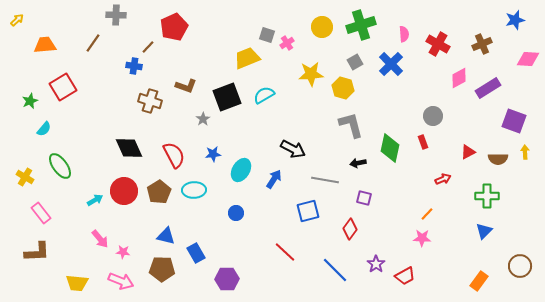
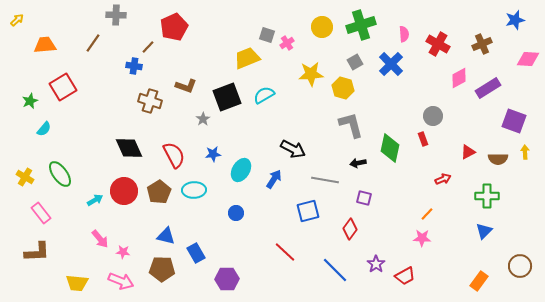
red rectangle at (423, 142): moved 3 px up
green ellipse at (60, 166): moved 8 px down
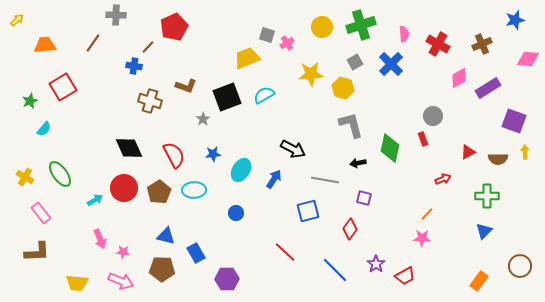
red circle at (124, 191): moved 3 px up
pink arrow at (100, 239): rotated 18 degrees clockwise
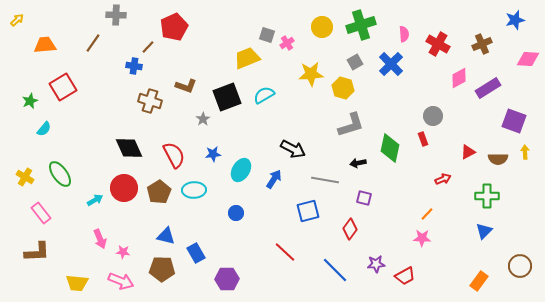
gray L-shape at (351, 125): rotated 88 degrees clockwise
purple star at (376, 264): rotated 30 degrees clockwise
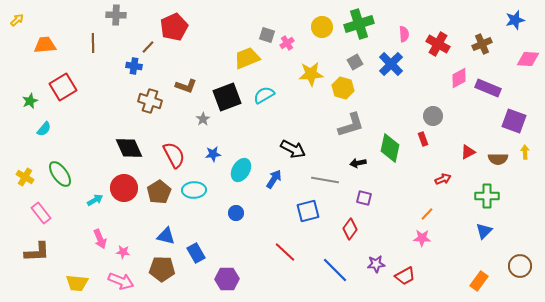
green cross at (361, 25): moved 2 px left, 1 px up
brown line at (93, 43): rotated 36 degrees counterclockwise
purple rectangle at (488, 88): rotated 55 degrees clockwise
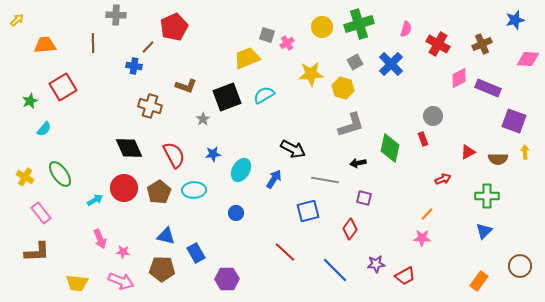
pink semicircle at (404, 34): moved 2 px right, 5 px up; rotated 21 degrees clockwise
brown cross at (150, 101): moved 5 px down
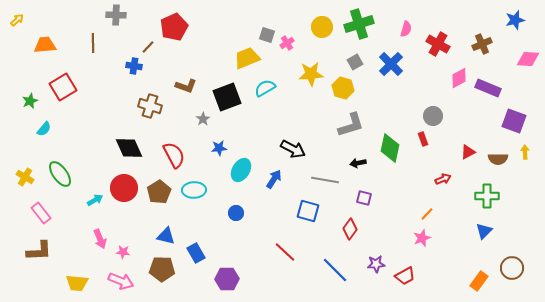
cyan semicircle at (264, 95): moved 1 px right, 7 px up
blue star at (213, 154): moved 6 px right, 6 px up
blue square at (308, 211): rotated 30 degrees clockwise
pink star at (422, 238): rotated 24 degrees counterclockwise
brown L-shape at (37, 252): moved 2 px right, 1 px up
brown circle at (520, 266): moved 8 px left, 2 px down
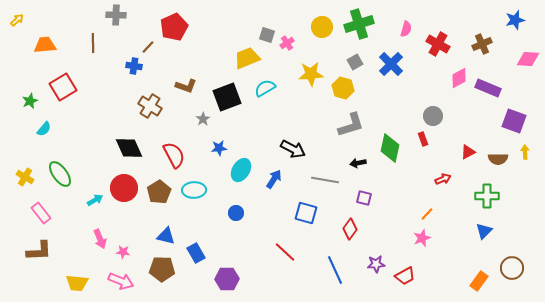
brown cross at (150, 106): rotated 15 degrees clockwise
blue square at (308, 211): moved 2 px left, 2 px down
blue line at (335, 270): rotated 20 degrees clockwise
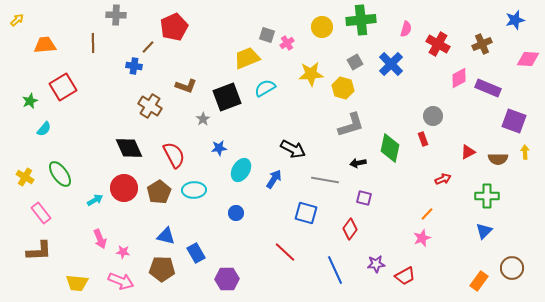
green cross at (359, 24): moved 2 px right, 4 px up; rotated 12 degrees clockwise
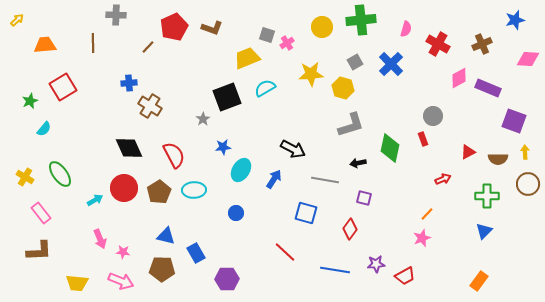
blue cross at (134, 66): moved 5 px left, 17 px down; rotated 14 degrees counterclockwise
brown L-shape at (186, 86): moved 26 px right, 58 px up
blue star at (219, 148): moved 4 px right, 1 px up
brown circle at (512, 268): moved 16 px right, 84 px up
blue line at (335, 270): rotated 56 degrees counterclockwise
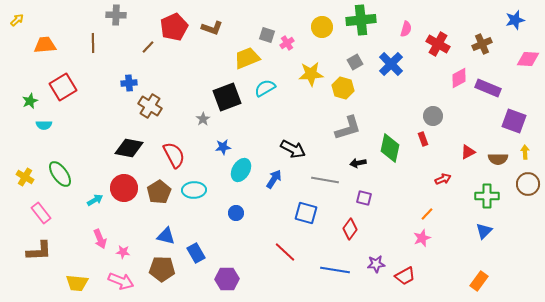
gray L-shape at (351, 125): moved 3 px left, 3 px down
cyan semicircle at (44, 129): moved 4 px up; rotated 49 degrees clockwise
black diamond at (129, 148): rotated 56 degrees counterclockwise
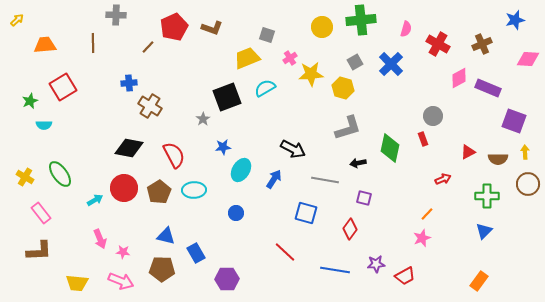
pink cross at (287, 43): moved 3 px right, 15 px down
